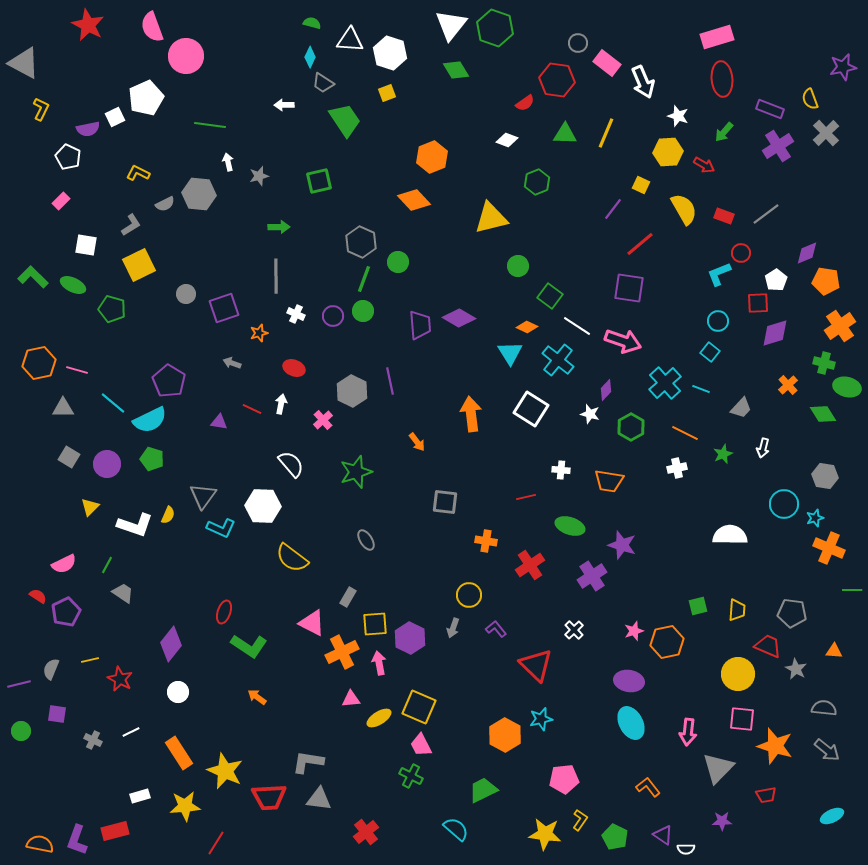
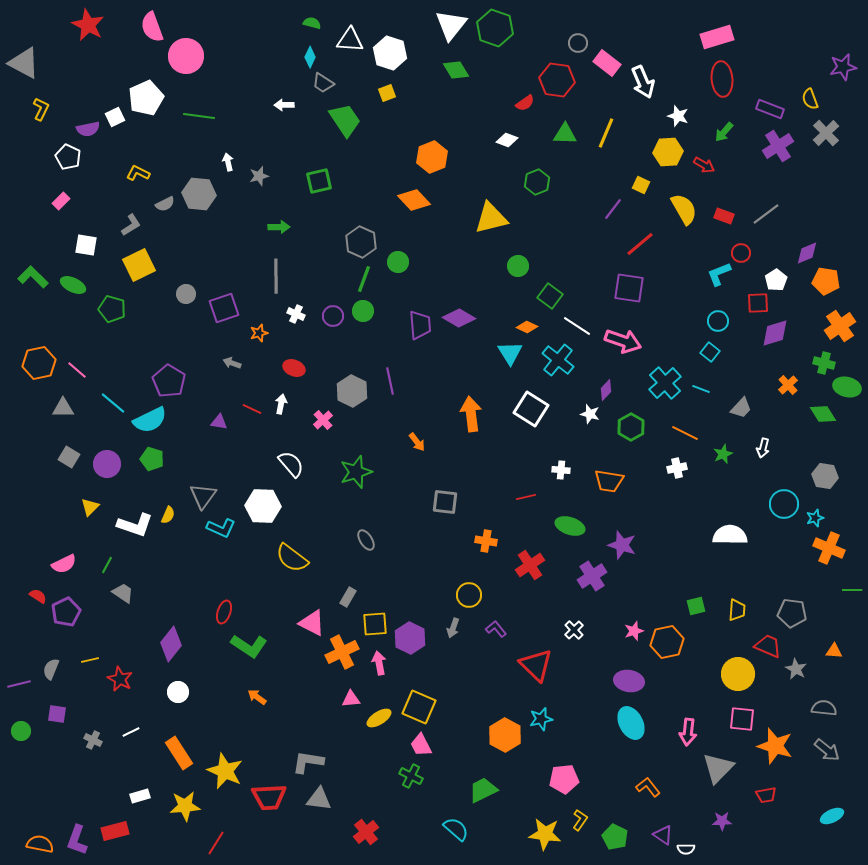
green line at (210, 125): moved 11 px left, 9 px up
pink line at (77, 370): rotated 25 degrees clockwise
green square at (698, 606): moved 2 px left
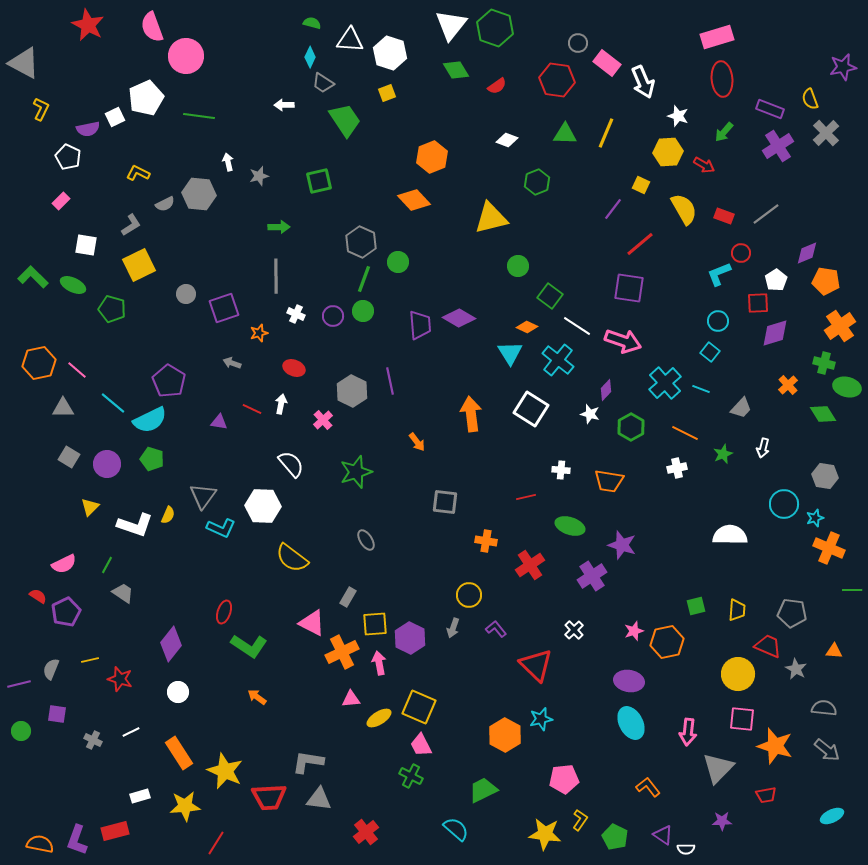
red semicircle at (525, 103): moved 28 px left, 17 px up
red star at (120, 679): rotated 10 degrees counterclockwise
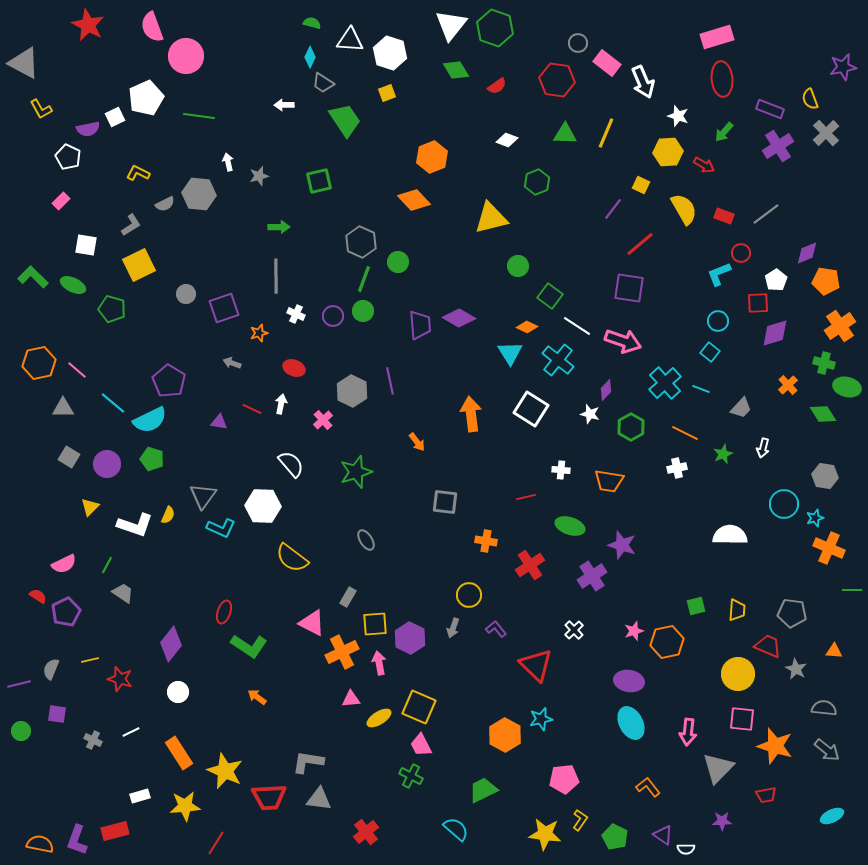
yellow L-shape at (41, 109): rotated 125 degrees clockwise
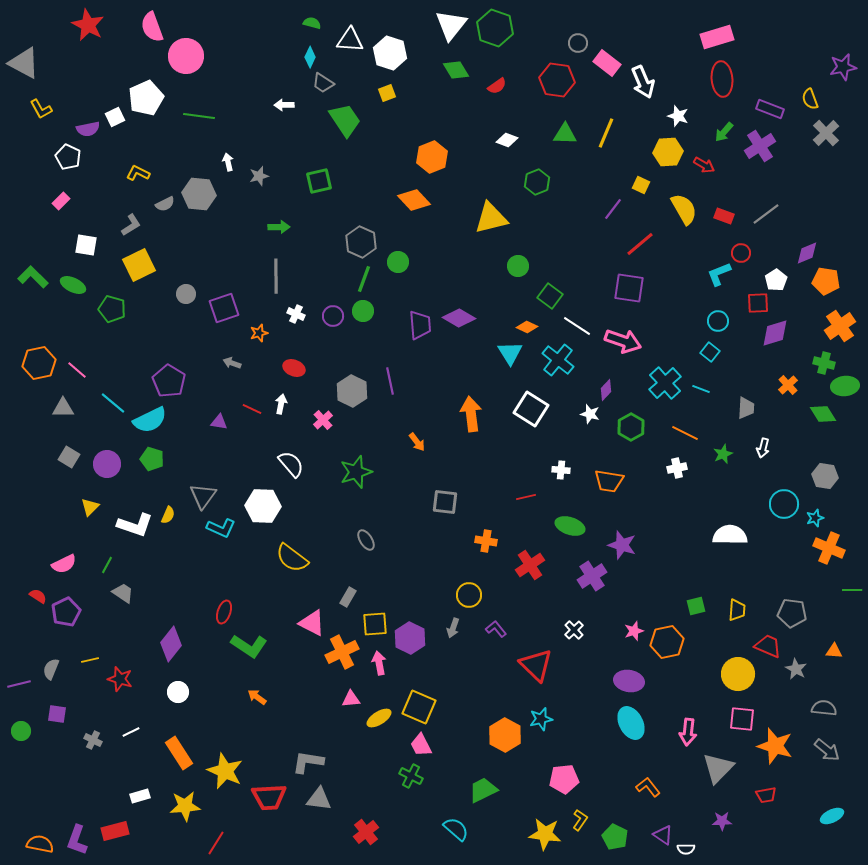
purple cross at (778, 146): moved 18 px left
green ellipse at (847, 387): moved 2 px left, 1 px up; rotated 20 degrees counterclockwise
gray trapezoid at (741, 408): moved 5 px right; rotated 40 degrees counterclockwise
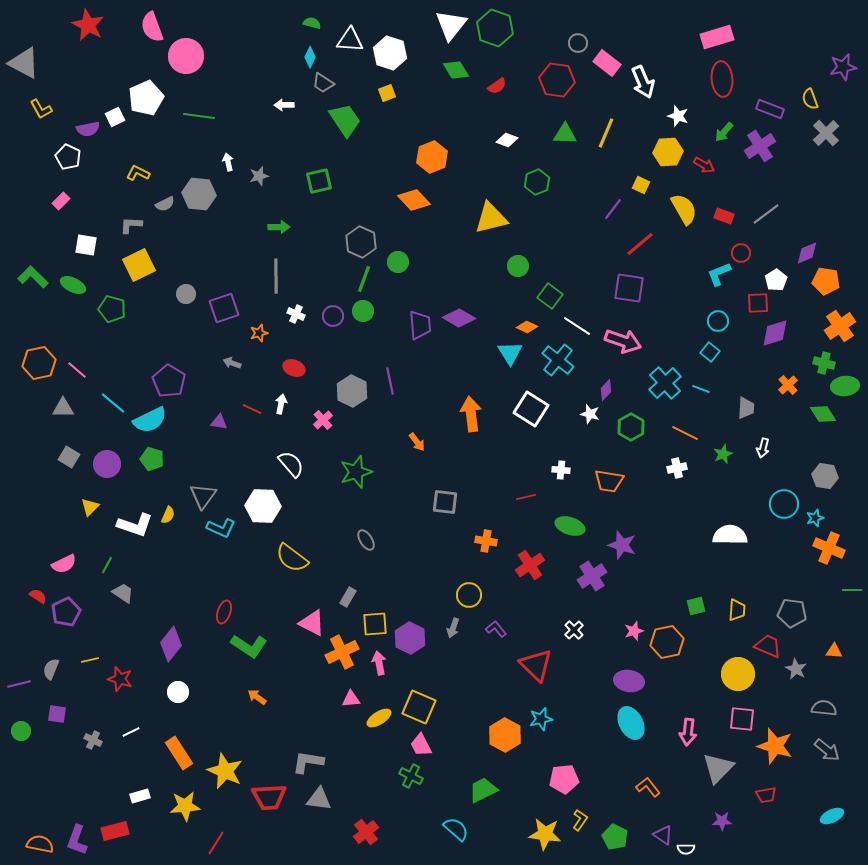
gray L-shape at (131, 225): rotated 145 degrees counterclockwise
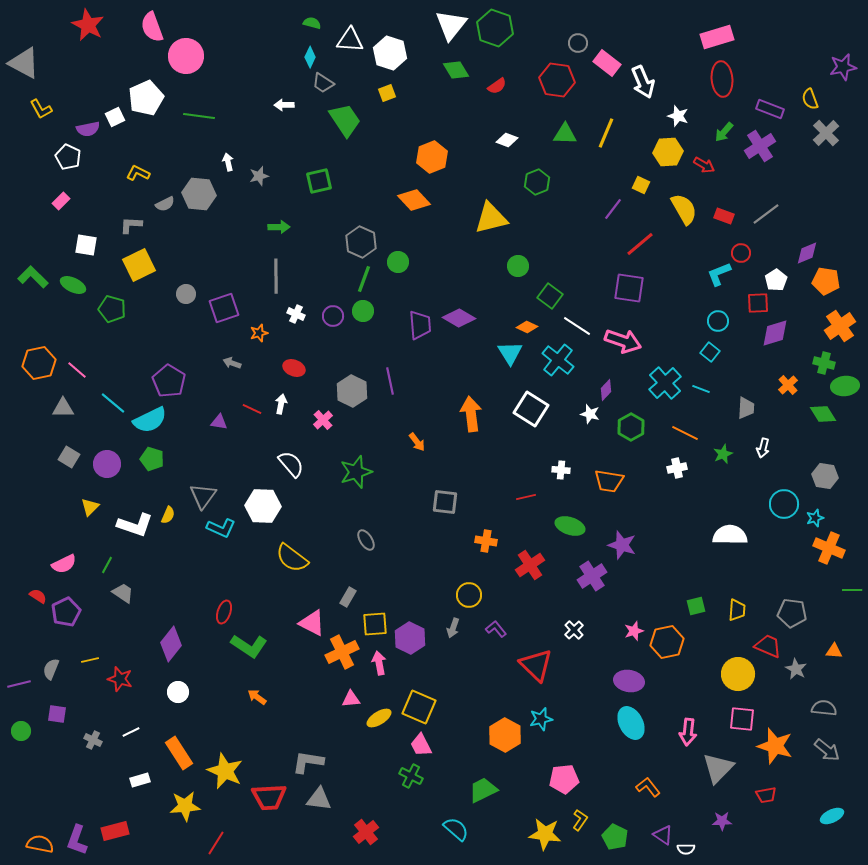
white rectangle at (140, 796): moved 16 px up
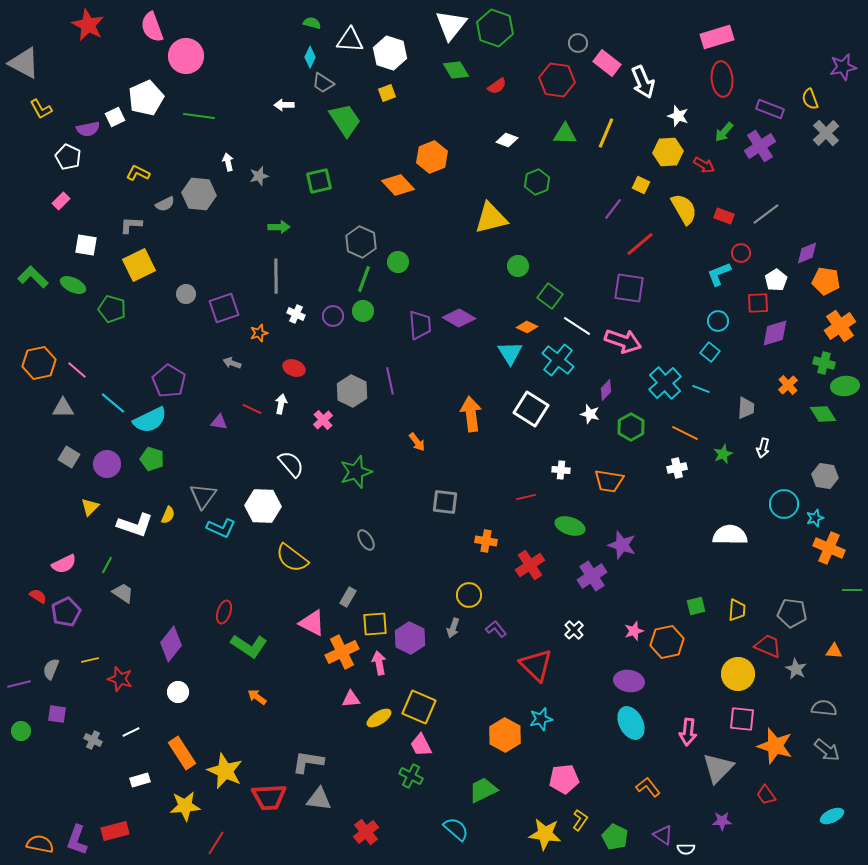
orange diamond at (414, 200): moved 16 px left, 15 px up
orange rectangle at (179, 753): moved 3 px right
red trapezoid at (766, 795): rotated 65 degrees clockwise
